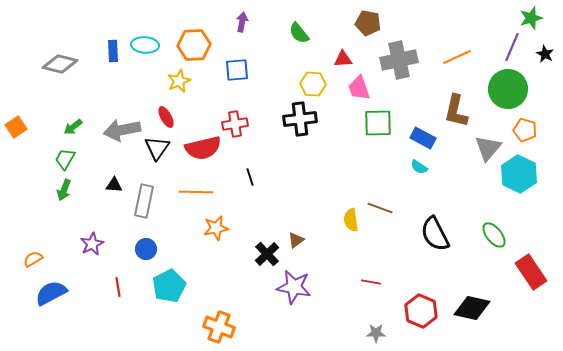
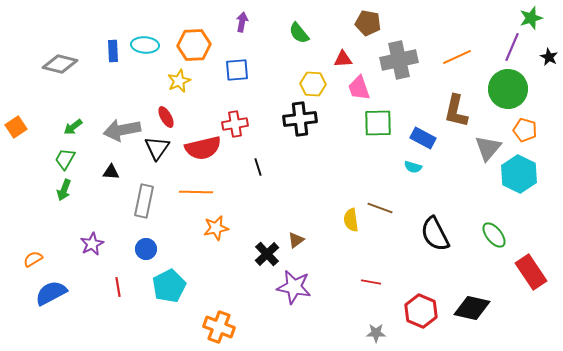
black star at (545, 54): moved 4 px right, 3 px down
cyan semicircle at (419, 167): moved 6 px left; rotated 18 degrees counterclockwise
black line at (250, 177): moved 8 px right, 10 px up
black triangle at (114, 185): moved 3 px left, 13 px up
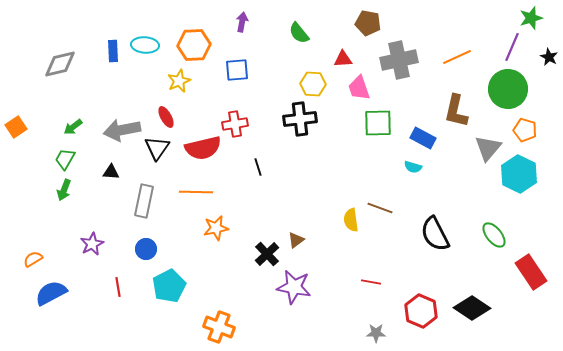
gray diamond at (60, 64): rotated 28 degrees counterclockwise
black diamond at (472, 308): rotated 21 degrees clockwise
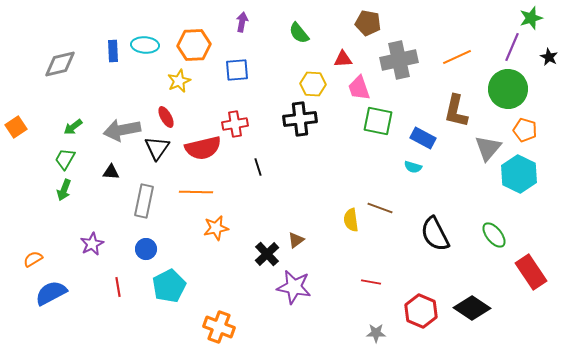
green square at (378, 123): moved 2 px up; rotated 12 degrees clockwise
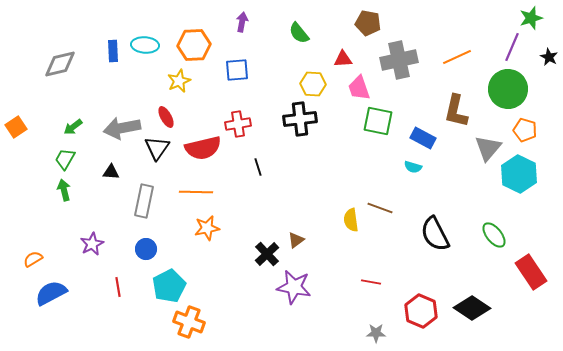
red cross at (235, 124): moved 3 px right
gray arrow at (122, 130): moved 2 px up
green arrow at (64, 190): rotated 145 degrees clockwise
orange star at (216, 228): moved 9 px left
orange cross at (219, 327): moved 30 px left, 5 px up
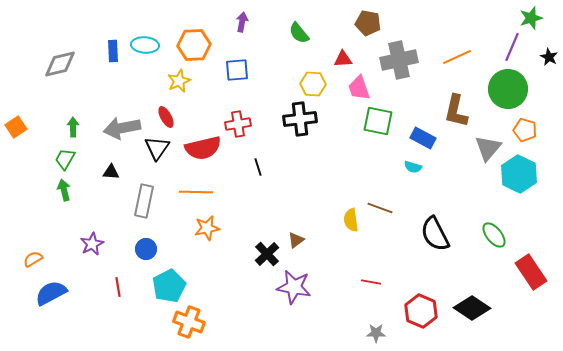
green arrow at (73, 127): rotated 126 degrees clockwise
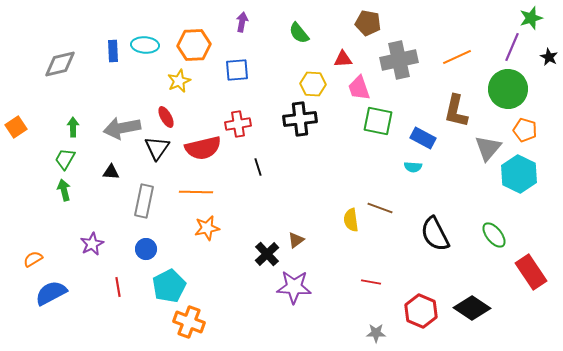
cyan semicircle at (413, 167): rotated 12 degrees counterclockwise
purple star at (294, 287): rotated 8 degrees counterclockwise
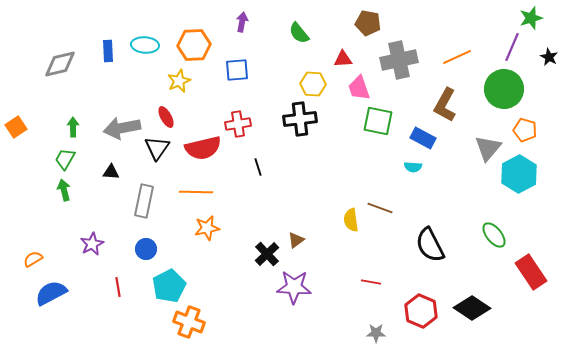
blue rectangle at (113, 51): moved 5 px left
green circle at (508, 89): moved 4 px left
brown L-shape at (456, 111): moved 11 px left, 6 px up; rotated 16 degrees clockwise
cyan hexagon at (519, 174): rotated 6 degrees clockwise
black semicircle at (435, 234): moved 5 px left, 11 px down
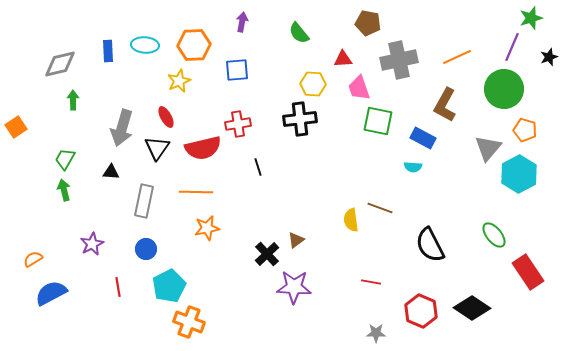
black star at (549, 57): rotated 24 degrees clockwise
green arrow at (73, 127): moved 27 px up
gray arrow at (122, 128): rotated 63 degrees counterclockwise
red rectangle at (531, 272): moved 3 px left
